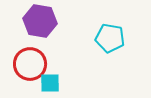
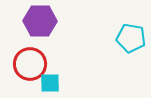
purple hexagon: rotated 8 degrees counterclockwise
cyan pentagon: moved 21 px right
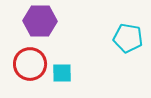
cyan pentagon: moved 3 px left
cyan square: moved 12 px right, 10 px up
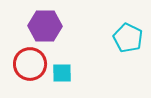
purple hexagon: moved 5 px right, 5 px down
cyan pentagon: rotated 16 degrees clockwise
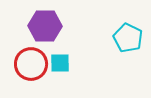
red circle: moved 1 px right
cyan square: moved 2 px left, 10 px up
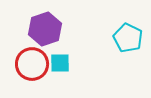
purple hexagon: moved 3 px down; rotated 20 degrees counterclockwise
red circle: moved 1 px right
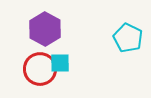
purple hexagon: rotated 12 degrees counterclockwise
red circle: moved 8 px right, 5 px down
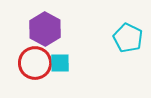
red circle: moved 5 px left, 6 px up
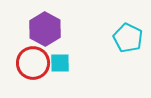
red circle: moved 2 px left
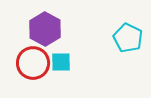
cyan square: moved 1 px right, 1 px up
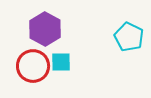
cyan pentagon: moved 1 px right, 1 px up
red circle: moved 3 px down
